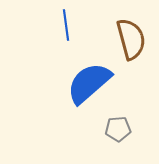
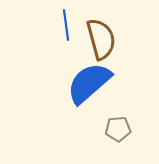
brown semicircle: moved 30 px left
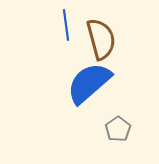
gray pentagon: rotated 30 degrees counterclockwise
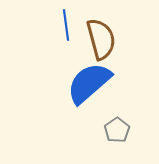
gray pentagon: moved 1 px left, 1 px down
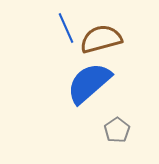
blue line: moved 3 px down; rotated 16 degrees counterclockwise
brown semicircle: rotated 90 degrees counterclockwise
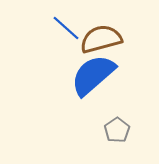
blue line: rotated 24 degrees counterclockwise
blue semicircle: moved 4 px right, 8 px up
